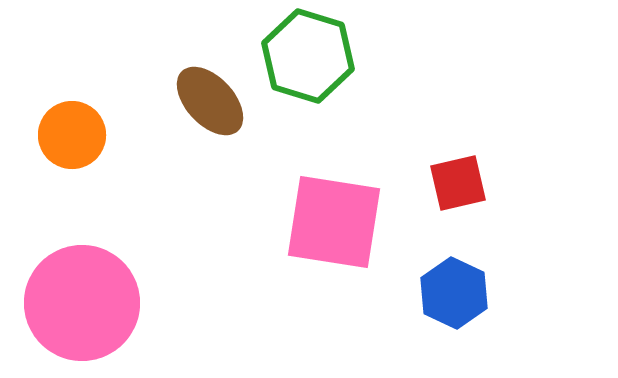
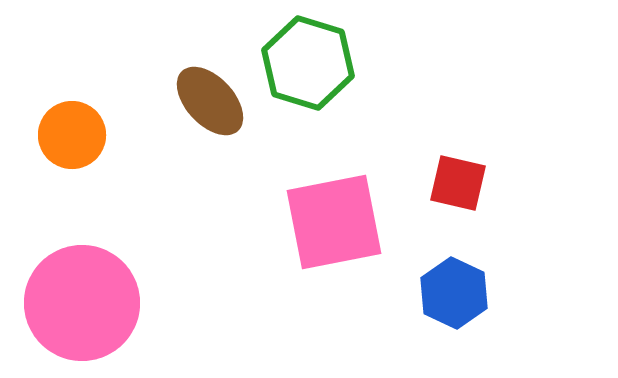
green hexagon: moved 7 px down
red square: rotated 26 degrees clockwise
pink square: rotated 20 degrees counterclockwise
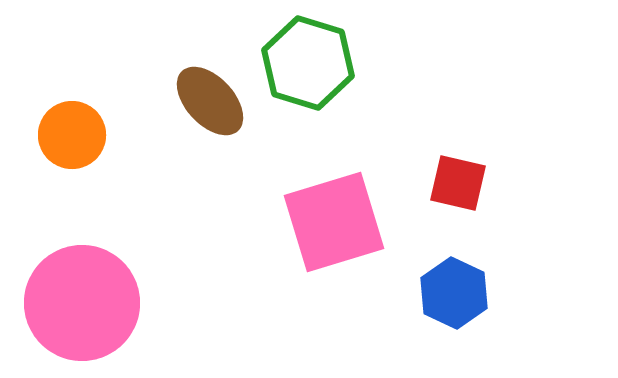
pink square: rotated 6 degrees counterclockwise
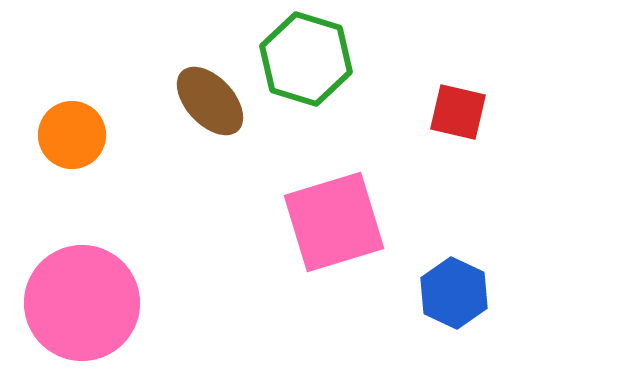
green hexagon: moved 2 px left, 4 px up
red square: moved 71 px up
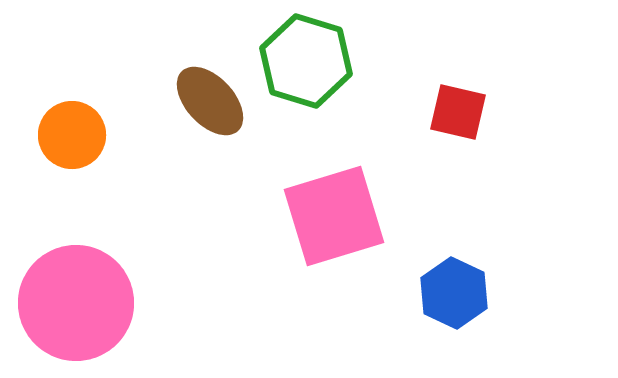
green hexagon: moved 2 px down
pink square: moved 6 px up
pink circle: moved 6 px left
